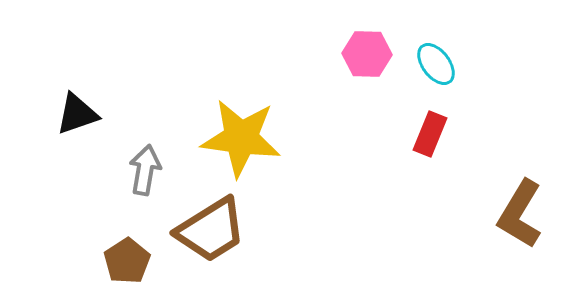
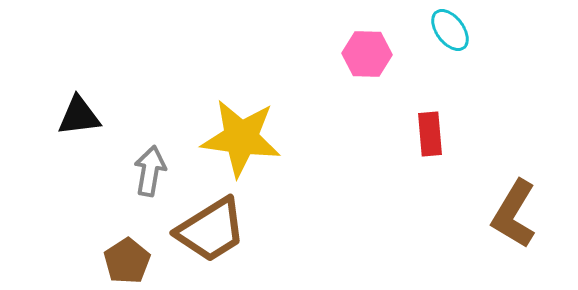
cyan ellipse: moved 14 px right, 34 px up
black triangle: moved 2 px right, 2 px down; rotated 12 degrees clockwise
red rectangle: rotated 27 degrees counterclockwise
gray arrow: moved 5 px right, 1 px down
brown L-shape: moved 6 px left
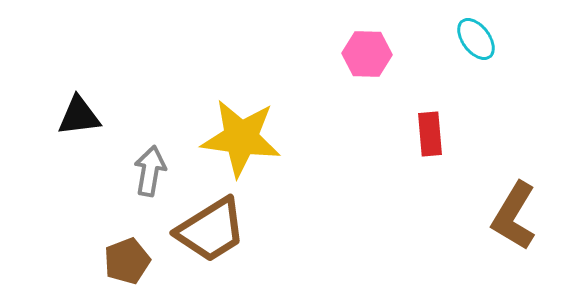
cyan ellipse: moved 26 px right, 9 px down
brown L-shape: moved 2 px down
brown pentagon: rotated 12 degrees clockwise
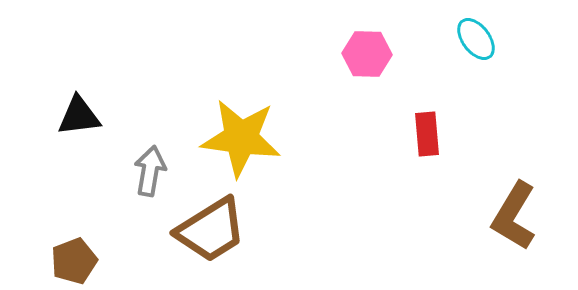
red rectangle: moved 3 px left
brown pentagon: moved 53 px left
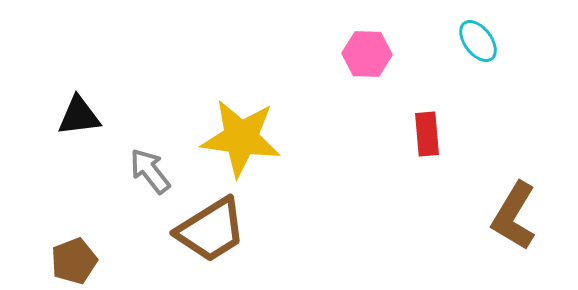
cyan ellipse: moved 2 px right, 2 px down
gray arrow: rotated 48 degrees counterclockwise
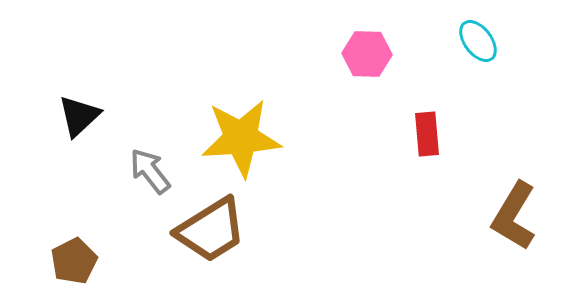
black triangle: rotated 36 degrees counterclockwise
yellow star: rotated 12 degrees counterclockwise
brown pentagon: rotated 6 degrees counterclockwise
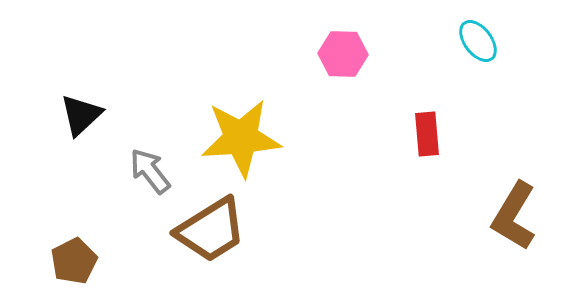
pink hexagon: moved 24 px left
black triangle: moved 2 px right, 1 px up
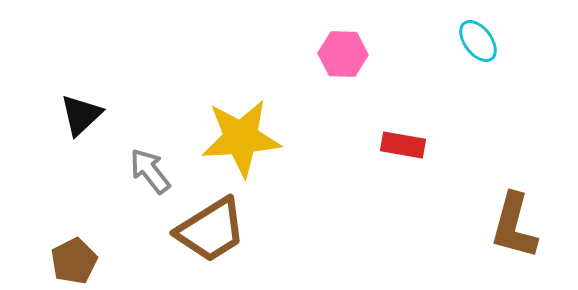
red rectangle: moved 24 px left, 11 px down; rotated 75 degrees counterclockwise
brown L-shape: moved 10 px down; rotated 16 degrees counterclockwise
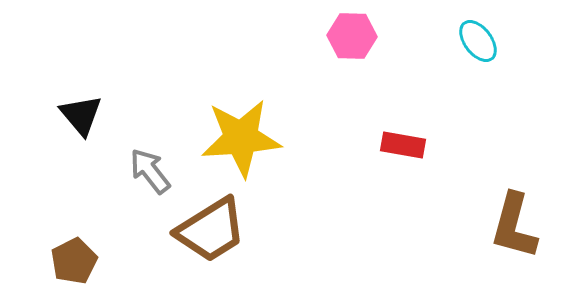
pink hexagon: moved 9 px right, 18 px up
black triangle: rotated 27 degrees counterclockwise
